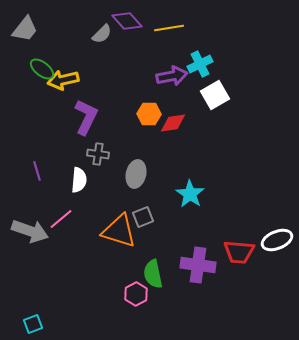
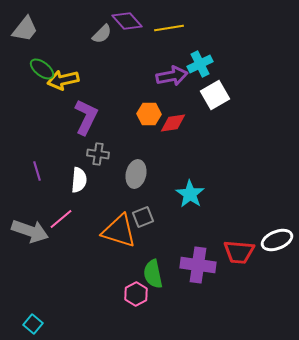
cyan square: rotated 30 degrees counterclockwise
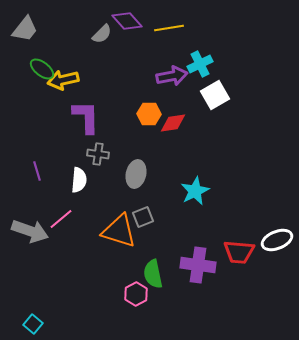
purple L-shape: rotated 27 degrees counterclockwise
cyan star: moved 5 px right, 3 px up; rotated 12 degrees clockwise
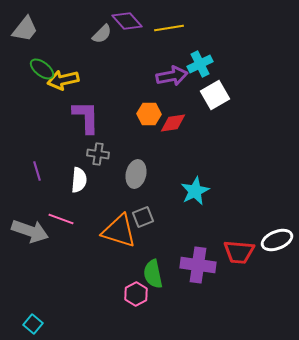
pink line: rotated 60 degrees clockwise
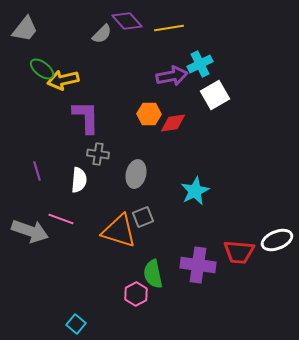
cyan square: moved 43 px right
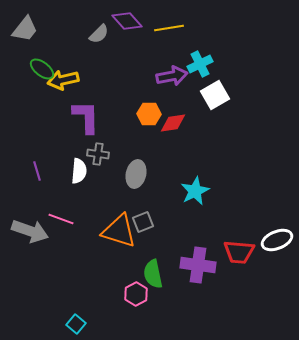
gray semicircle: moved 3 px left
white semicircle: moved 9 px up
gray square: moved 5 px down
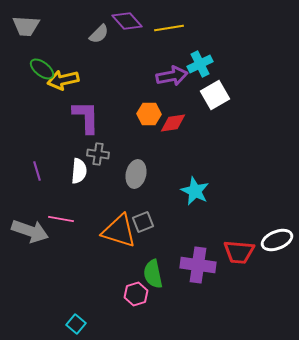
gray trapezoid: moved 1 px right, 3 px up; rotated 56 degrees clockwise
cyan star: rotated 20 degrees counterclockwise
pink line: rotated 10 degrees counterclockwise
pink hexagon: rotated 10 degrees clockwise
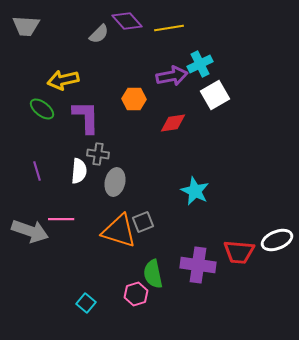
green ellipse: moved 40 px down
orange hexagon: moved 15 px left, 15 px up
gray ellipse: moved 21 px left, 8 px down
pink line: rotated 10 degrees counterclockwise
cyan square: moved 10 px right, 21 px up
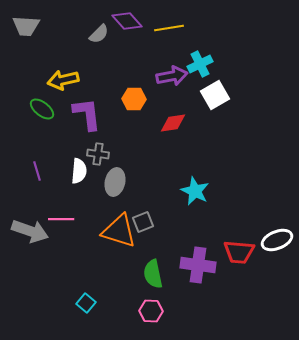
purple L-shape: moved 1 px right, 3 px up; rotated 6 degrees counterclockwise
pink hexagon: moved 15 px right, 17 px down; rotated 20 degrees clockwise
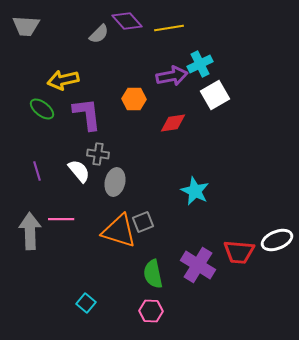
white semicircle: rotated 45 degrees counterclockwise
gray arrow: rotated 111 degrees counterclockwise
purple cross: rotated 24 degrees clockwise
